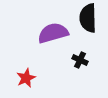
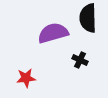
red star: rotated 18 degrees clockwise
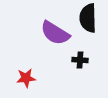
purple semicircle: moved 2 px right; rotated 132 degrees counterclockwise
black cross: rotated 21 degrees counterclockwise
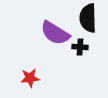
black cross: moved 13 px up
red star: moved 4 px right
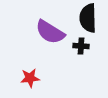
purple semicircle: moved 5 px left, 1 px up
black cross: moved 1 px right, 1 px up
